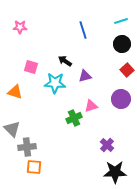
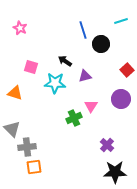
pink star: moved 1 px down; rotated 24 degrees clockwise
black circle: moved 21 px left
orange triangle: moved 1 px down
pink triangle: rotated 40 degrees counterclockwise
orange square: rotated 14 degrees counterclockwise
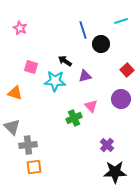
cyan star: moved 2 px up
pink triangle: rotated 16 degrees counterclockwise
gray triangle: moved 2 px up
gray cross: moved 1 px right, 2 px up
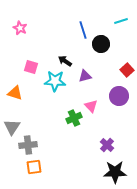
purple circle: moved 2 px left, 3 px up
gray triangle: rotated 18 degrees clockwise
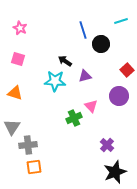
pink square: moved 13 px left, 8 px up
black star: rotated 20 degrees counterclockwise
